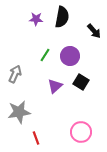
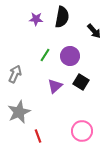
gray star: rotated 15 degrees counterclockwise
pink circle: moved 1 px right, 1 px up
red line: moved 2 px right, 2 px up
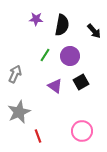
black semicircle: moved 8 px down
black square: rotated 28 degrees clockwise
purple triangle: rotated 42 degrees counterclockwise
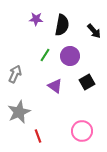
black square: moved 6 px right
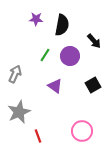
black arrow: moved 10 px down
black square: moved 6 px right, 3 px down
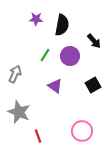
gray star: rotated 25 degrees counterclockwise
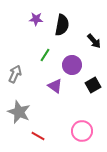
purple circle: moved 2 px right, 9 px down
red line: rotated 40 degrees counterclockwise
